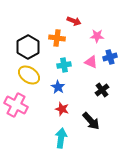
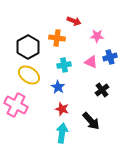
cyan arrow: moved 1 px right, 5 px up
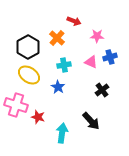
orange cross: rotated 35 degrees clockwise
pink cross: rotated 10 degrees counterclockwise
red star: moved 24 px left, 8 px down
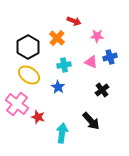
pink cross: moved 1 px right, 1 px up; rotated 20 degrees clockwise
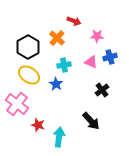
blue star: moved 2 px left, 3 px up
red star: moved 8 px down
cyan arrow: moved 3 px left, 4 px down
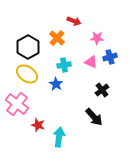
pink star: moved 2 px down
yellow ellipse: moved 2 px left, 1 px up
black arrow: moved 3 px right, 4 px up
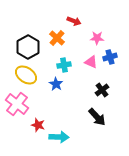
yellow ellipse: moved 1 px left, 1 px down
black arrow: moved 3 px right
cyan arrow: rotated 84 degrees clockwise
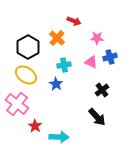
red star: moved 3 px left, 1 px down; rotated 16 degrees clockwise
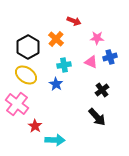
orange cross: moved 1 px left, 1 px down
cyan arrow: moved 4 px left, 3 px down
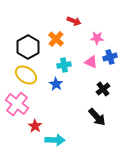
black cross: moved 1 px right, 1 px up
